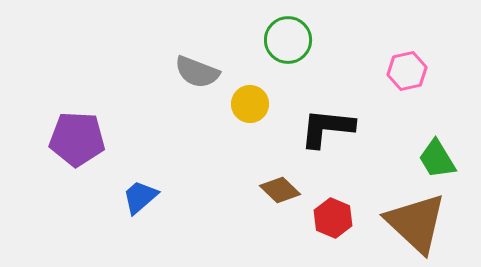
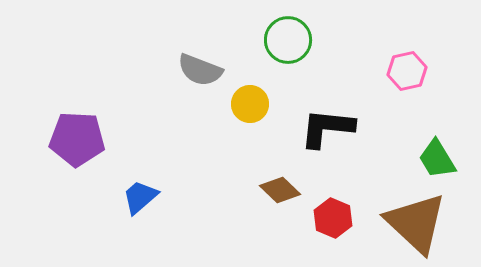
gray semicircle: moved 3 px right, 2 px up
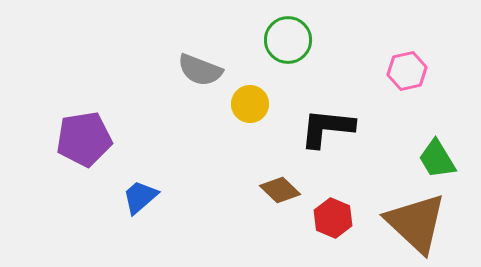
purple pentagon: moved 7 px right; rotated 12 degrees counterclockwise
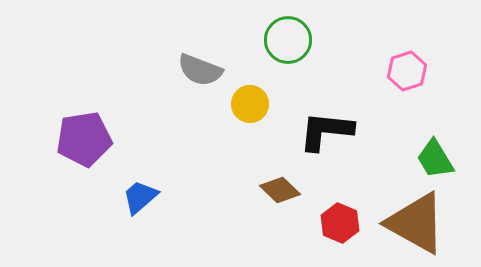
pink hexagon: rotated 6 degrees counterclockwise
black L-shape: moved 1 px left, 3 px down
green trapezoid: moved 2 px left
red hexagon: moved 7 px right, 5 px down
brown triangle: rotated 14 degrees counterclockwise
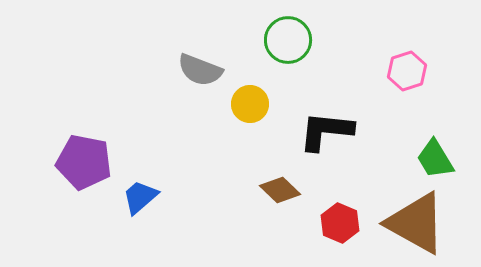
purple pentagon: moved 23 px down; rotated 20 degrees clockwise
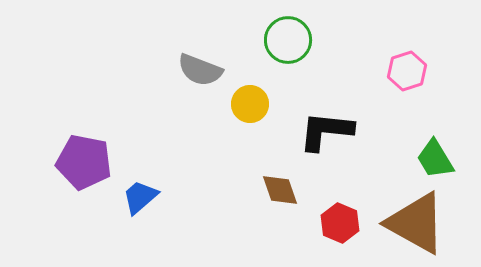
brown diamond: rotated 27 degrees clockwise
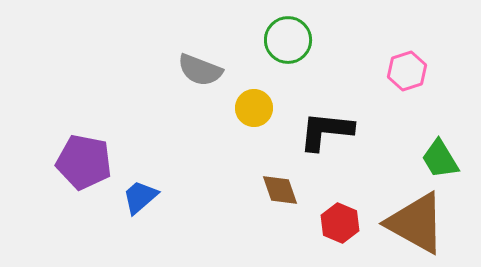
yellow circle: moved 4 px right, 4 px down
green trapezoid: moved 5 px right
